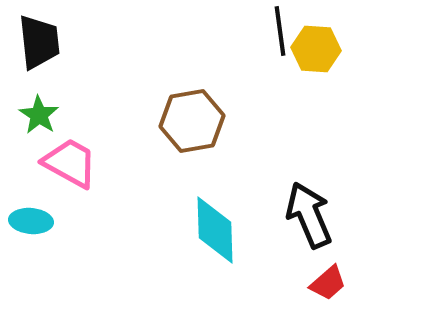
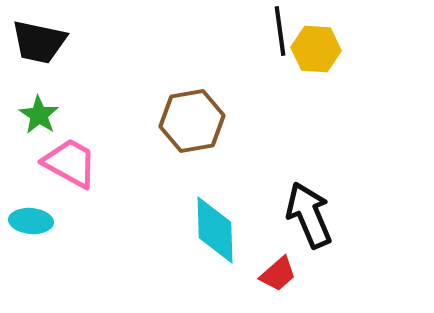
black trapezoid: rotated 108 degrees clockwise
red trapezoid: moved 50 px left, 9 px up
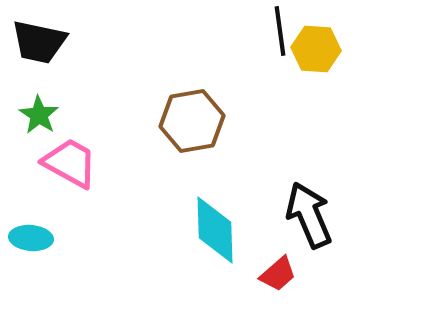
cyan ellipse: moved 17 px down
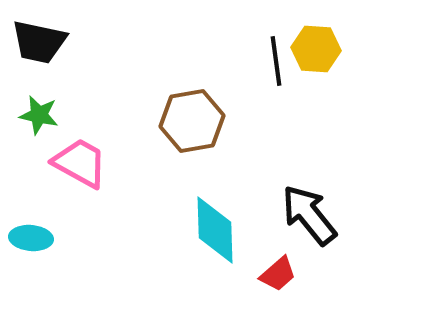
black line: moved 4 px left, 30 px down
green star: rotated 21 degrees counterclockwise
pink trapezoid: moved 10 px right
black arrow: rotated 16 degrees counterclockwise
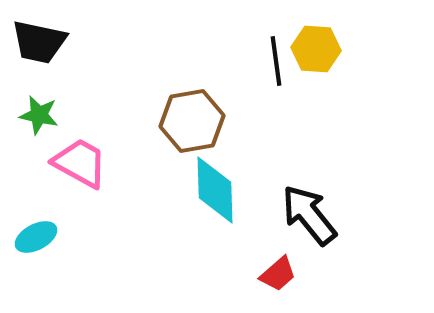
cyan diamond: moved 40 px up
cyan ellipse: moved 5 px right, 1 px up; rotated 33 degrees counterclockwise
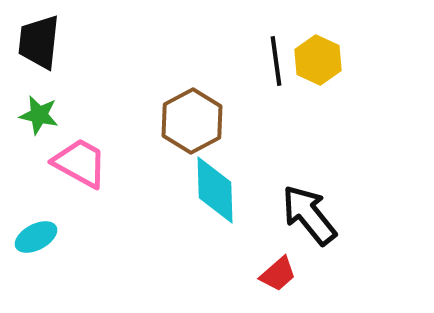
black trapezoid: rotated 84 degrees clockwise
yellow hexagon: moved 2 px right, 11 px down; rotated 21 degrees clockwise
brown hexagon: rotated 18 degrees counterclockwise
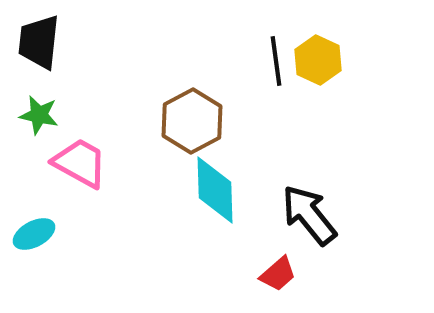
cyan ellipse: moved 2 px left, 3 px up
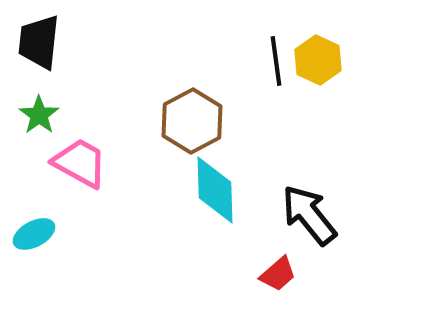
green star: rotated 24 degrees clockwise
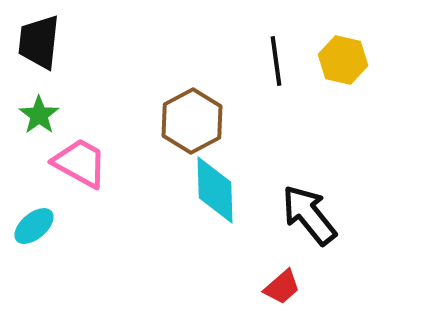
yellow hexagon: moved 25 px right; rotated 12 degrees counterclockwise
cyan ellipse: moved 8 px up; rotated 12 degrees counterclockwise
red trapezoid: moved 4 px right, 13 px down
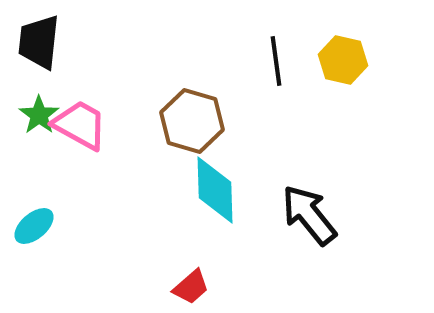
brown hexagon: rotated 16 degrees counterclockwise
pink trapezoid: moved 38 px up
red trapezoid: moved 91 px left
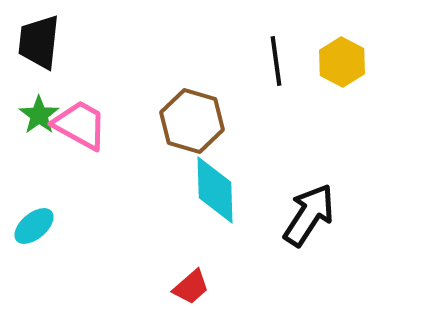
yellow hexagon: moved 1 px left, 2 px down; rotated 15 degrees clockwise
black arrow: rotated 72 degrees clockwise
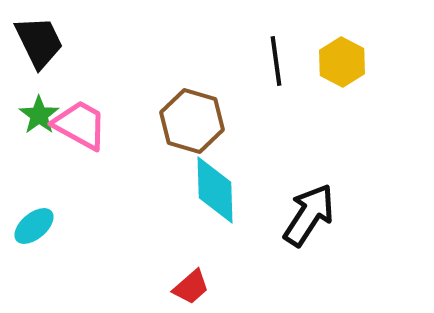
black trapezoid: rotated 148 degrees clockwise
